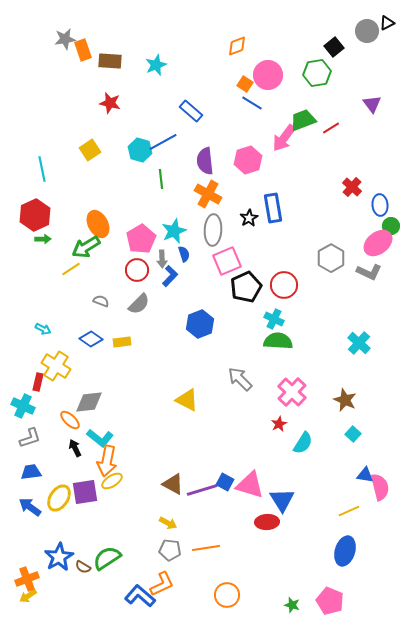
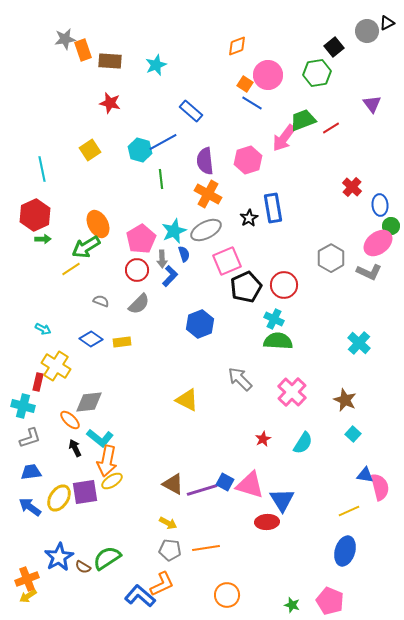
gray ellipse at (213, 230): moved 7 px left; rotated 60 degrees clockwise
cyan cross at (23, 406): rotated 10 degrees counterclockwise
red star at (279, 424): moved 16 px left, 15 px down
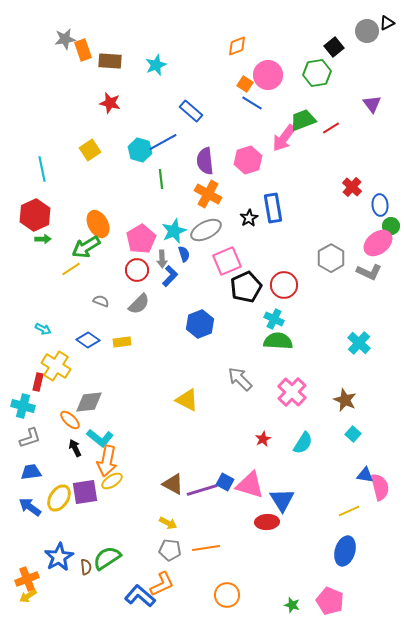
blue diamond at (91, 339): moved 3 px left, 1 px down
brown semicircle at (83, 567): moved 3 px right; rotated 126 degrees counterclockwise
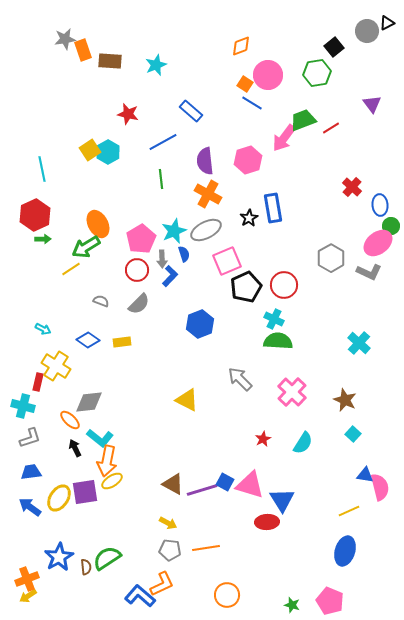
orange diamond at (237, 46): moved 4 px right
red star at (110, 103): moved 18 px right, 11 px down
cyan hexagon at (140, 150): moved 32 px left, 2 px down; rotated 15 degrees clockwise
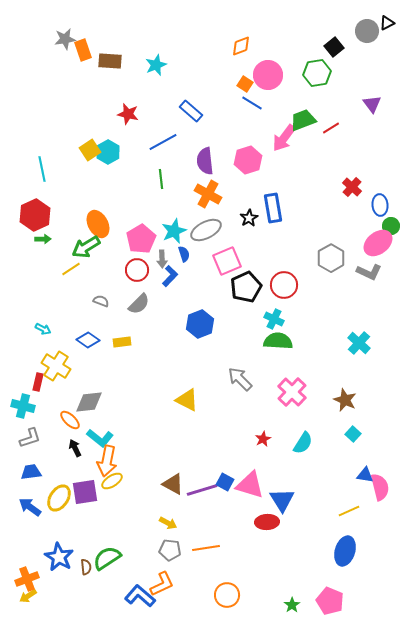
blue star at (59, 557): rotated 12 degrees counterclockwise
green star at (292, 605): rotated 21 degrees clockwise
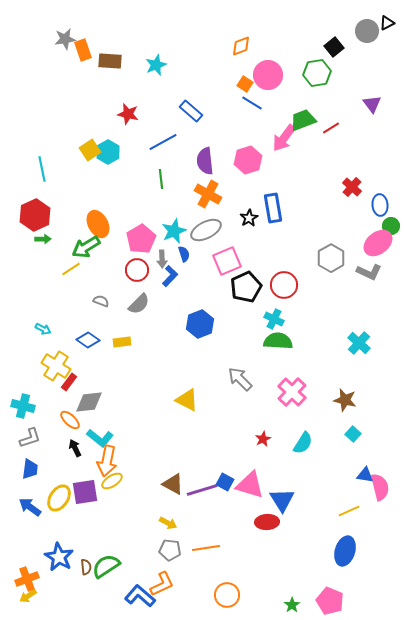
red rectangle at (38, 382): moved 31 px right; rotated 24 degrees clockwise
brown star at (345, 400): rotated 10 degrees counterclockwise
blue trapezoid at (31, 472): moved 1 px left, 3 px up; rotated 105 degrees clockwise
green semicircle at (107, 558): moved 1 px left, 8 px down
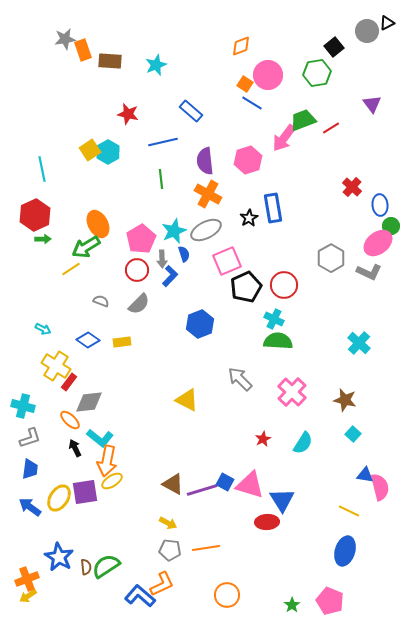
blue line at (163, 142): rotated 16 degrees clockwise
yellow line at (349, 511): rotated 50 degrees clockwise
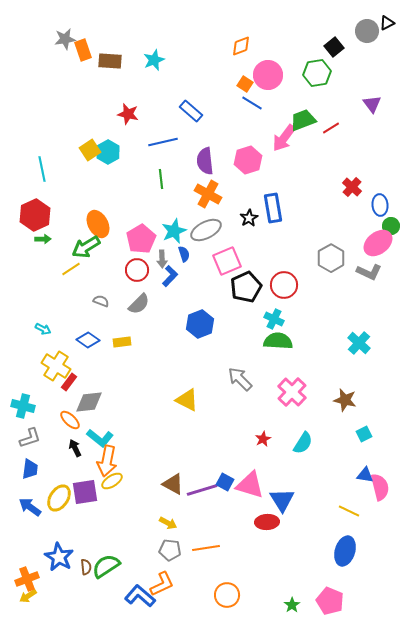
cyan star at (156, 65): moved 2 px left, 5 px up
cyan square at (353, 434): moved 11 px right; rotated 21 degrees clockwise
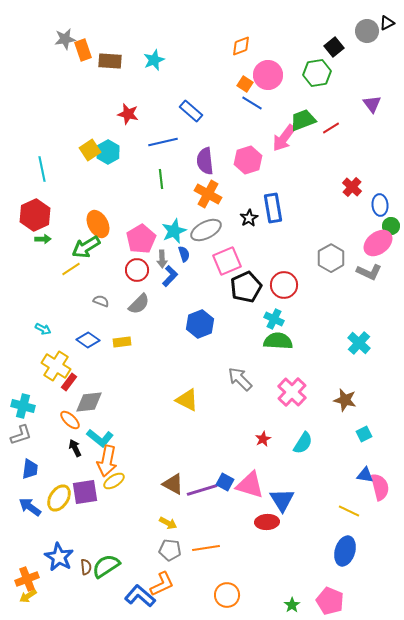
gray L-shape at (30, 438): moved 9 px left, 3 px up
yellow ellipse at (112, 481): moved 2 px right
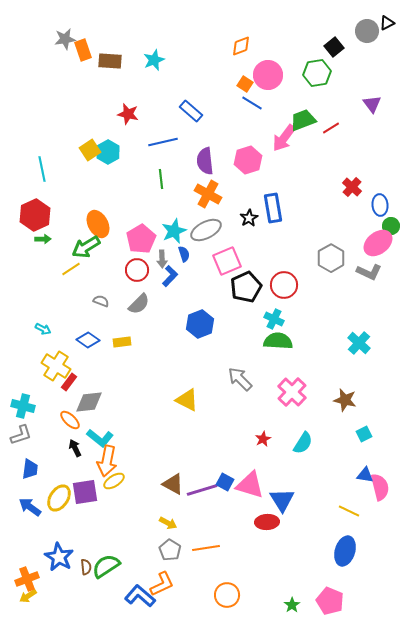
gray pentagon at (170, 550): rotated 25 degrees clockwise
